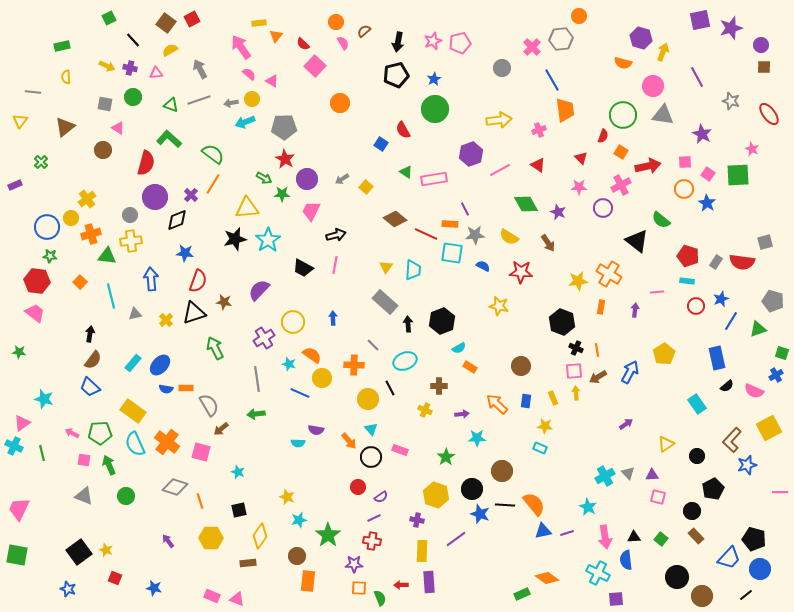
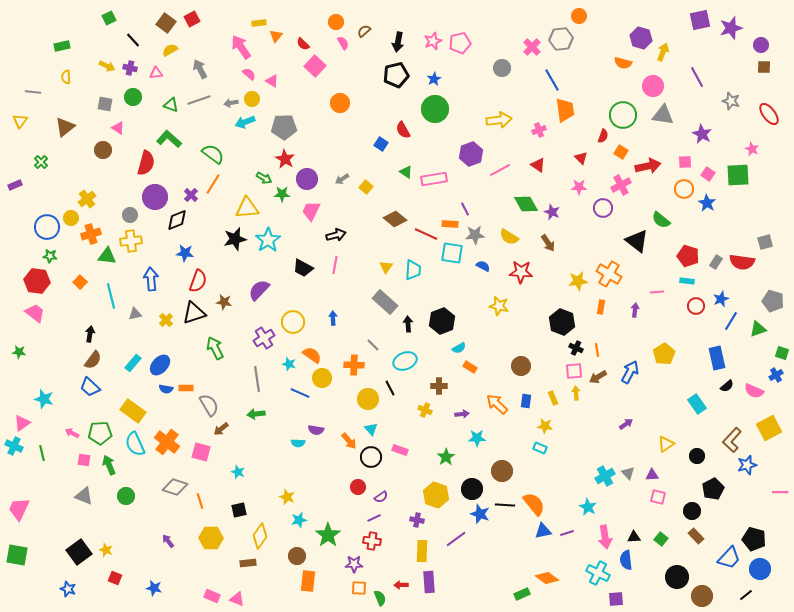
purple star at (558, 212): moved 6 px left
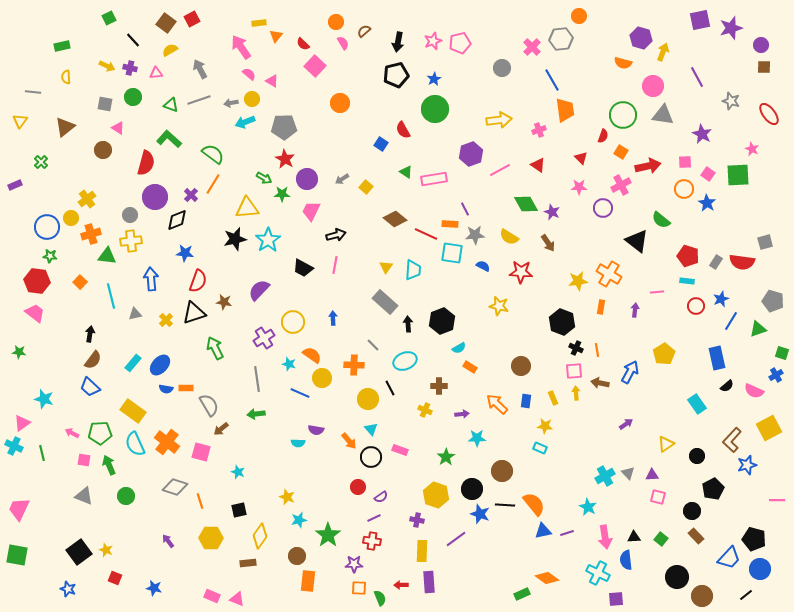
brown arrow at (598, 377): moved 2 px right, 6 px down; rotated 42 degrees clockwise
pink line at (780, 492): moved 3 px left, 8 px down
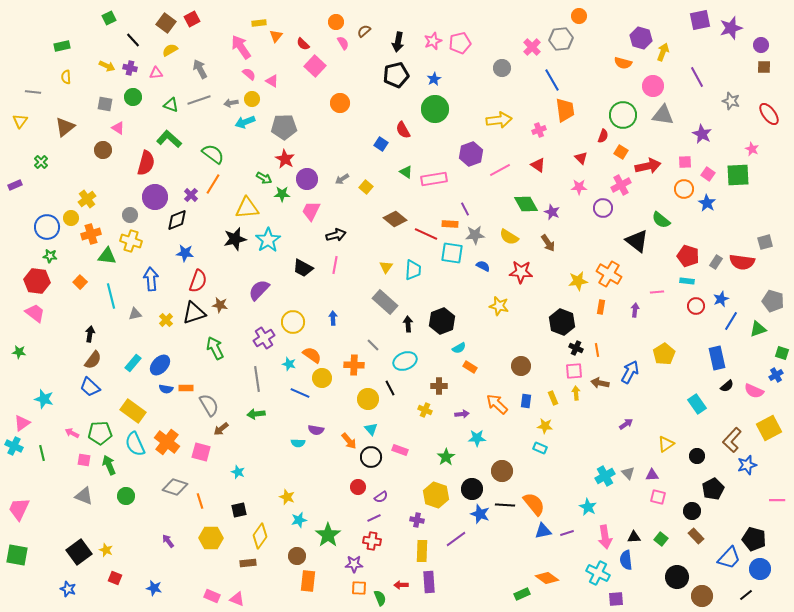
yellow cross at (131, 241): rotated 25 degrees clockwise
brown star at (224, 302): moved 4 px left, 3 px down
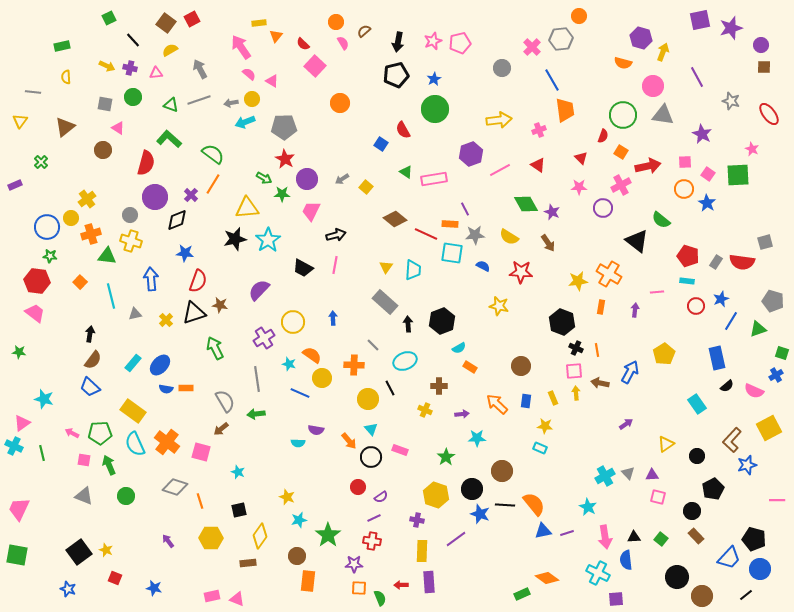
gray semicircle at (209, 405): moved 16 px right, 4 px up
pink rectangle at (212, 596): rotated 35 degrees counterclockwise
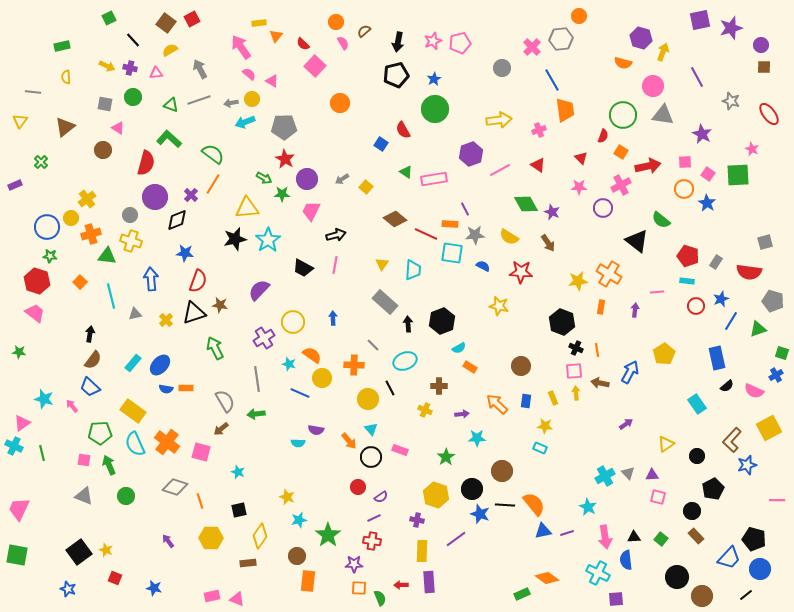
red semicircle at (742, 262): moved 7 px right, 10 px down
yellow triangle at (386, 267): moved 4 px left, 3 px up
red hexagon at (37, 281): rotated 10 degrees clockwise
pink arrow at (72, 433): moved 27 px up; rotated 24 degrees clockwise
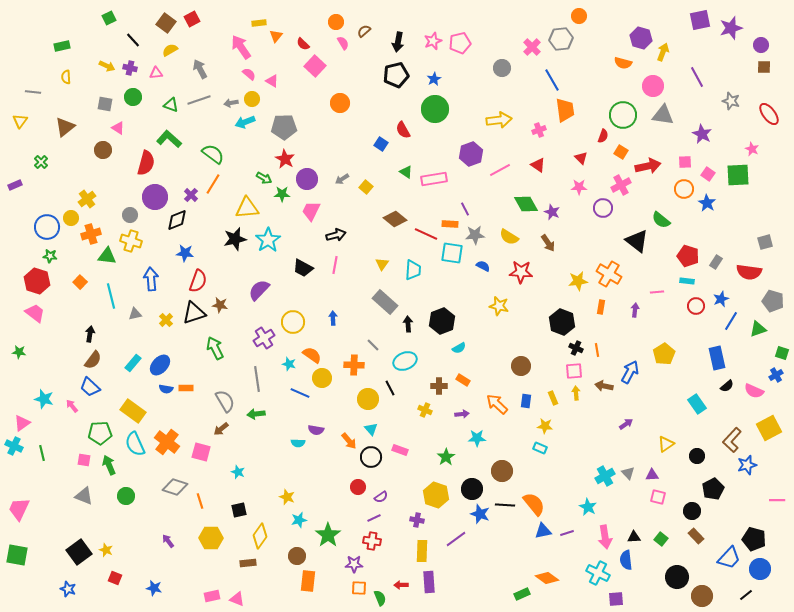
orange rectangle at (470, 367): moved 7 px left, 13 px down
brown arrow at (600, 383): moved 4 px right, 3 px down
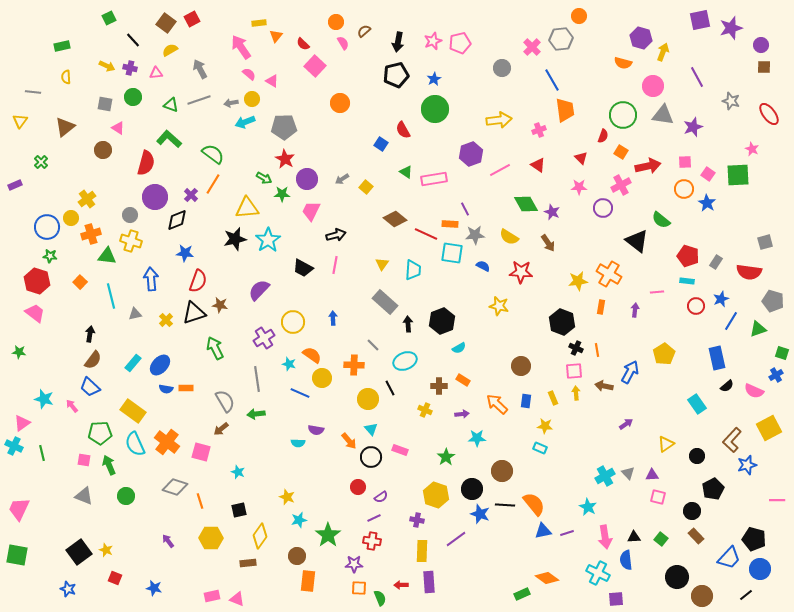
purple star at (702, 134): moved 9 px left, 7 px up; rotated 24 degrees clockwise
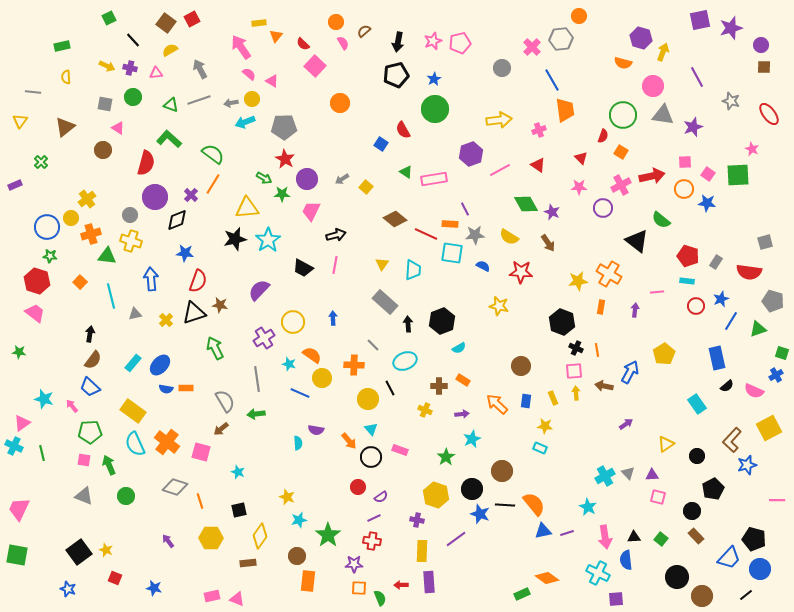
red arrow at (648, 166): moved 4 px right, 10 px down
blue star at (707, 203): rotated 24 degrees counterclockwise
green pentagon at (100, 433): moved 10 px left, 1 px up
cyan star at (477, 438): moved 5 px left, 1 px down; rotated 24 degrees counterclockwise
cyan semicircle at (298, 443): rotated 96 degrees counterclockwise
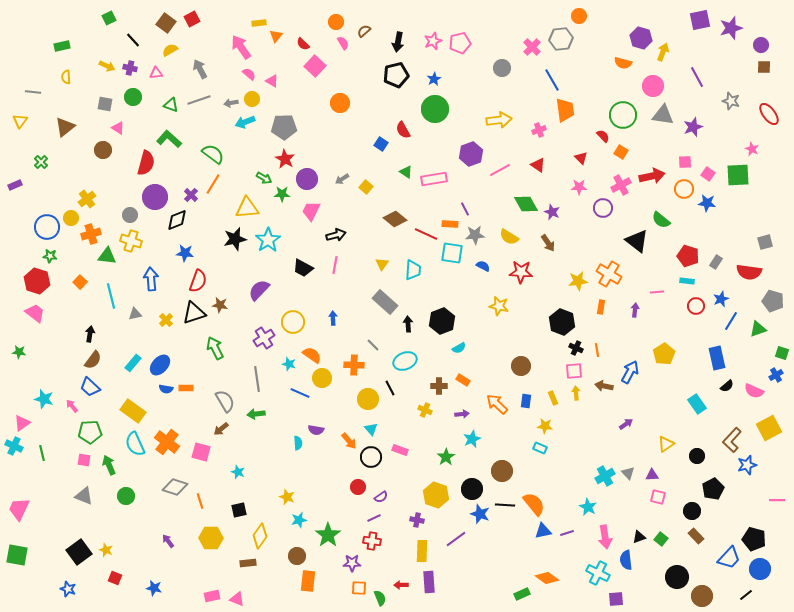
red semicircle at (603, 136): rotated 64 degrees counterclockwise
black triangle at (634, 537): moved 5 px right; rotated 16 degrees counterclockwise
purple star at (354, 564): moved 2 px left, 1 px up
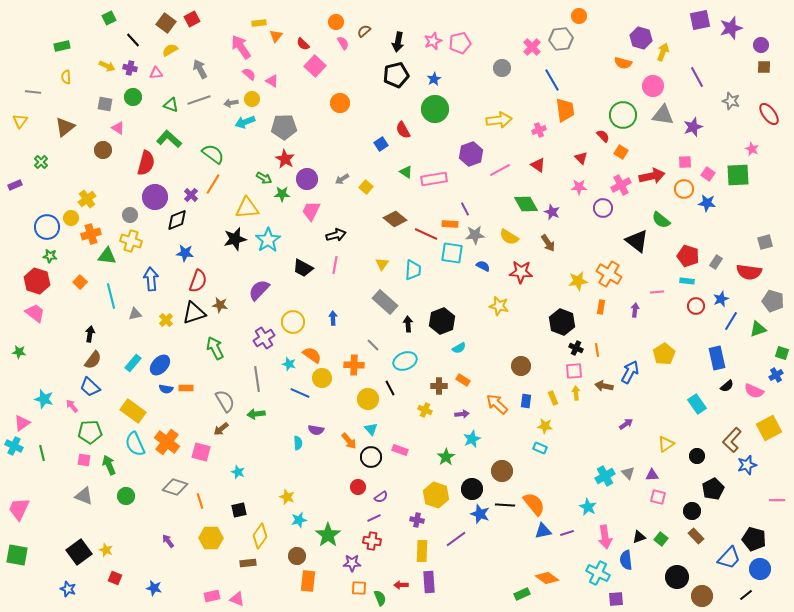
blue square at (381, 144): rotated 24 degrees clockwise
